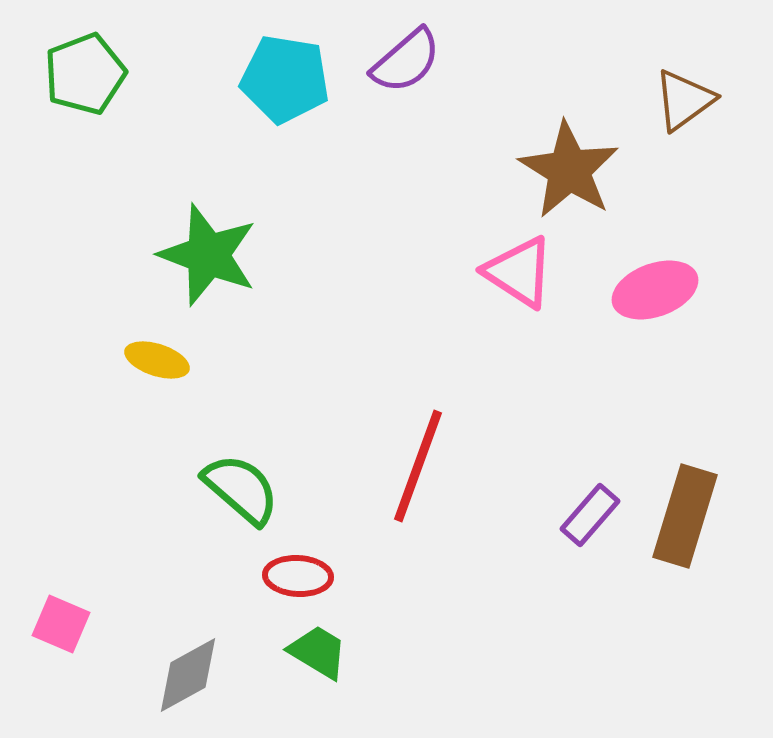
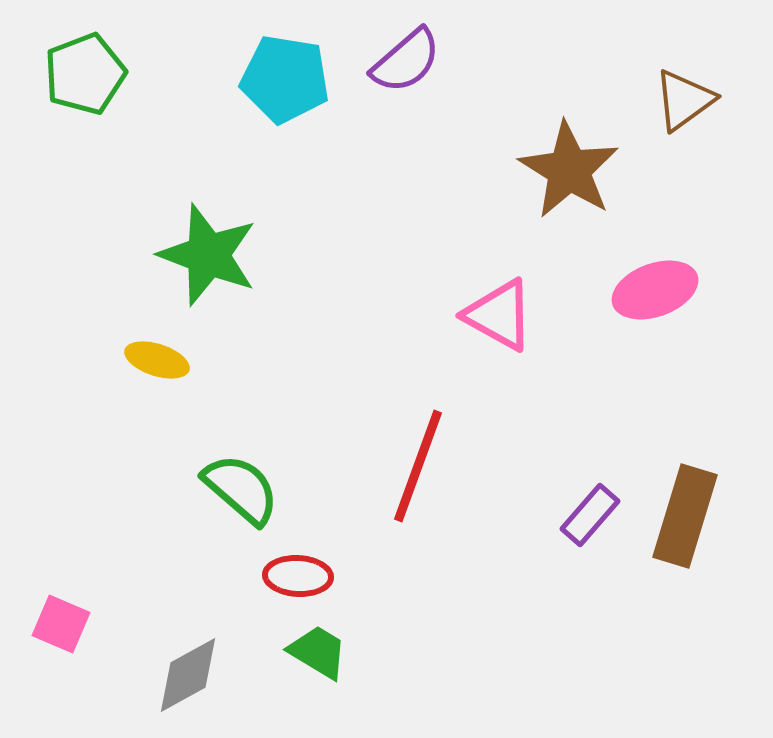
pink triangle: moved 20 px left, 43 px down; rotated 4 degrees counterclockwise
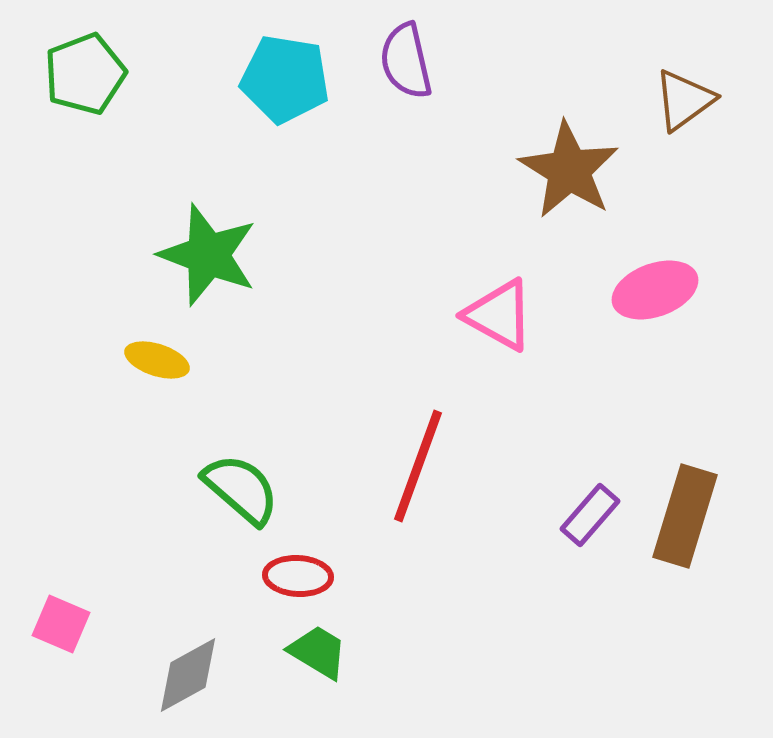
purple semicircle: rotated 118 degrees clockwise
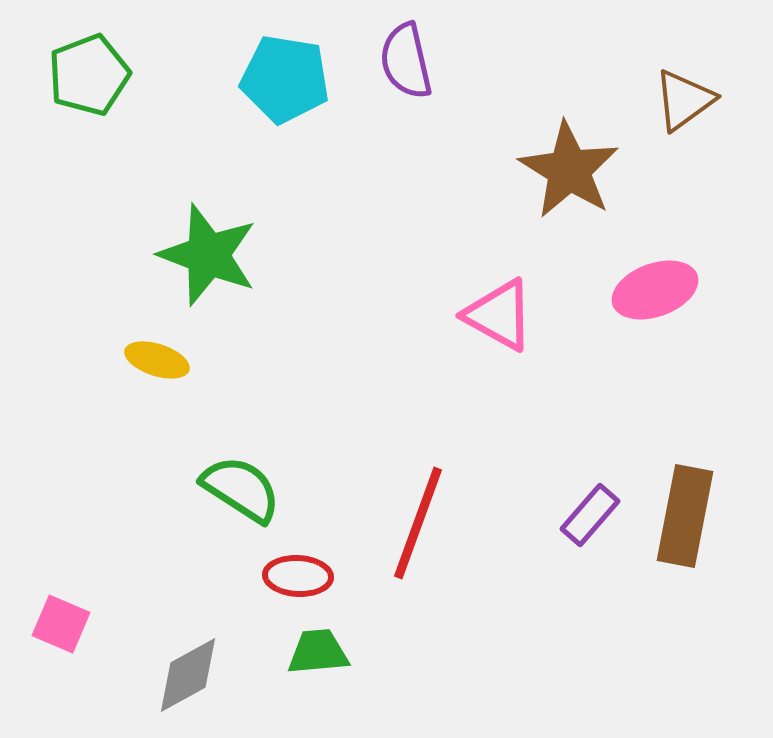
green pentagon: moved 4 px right, 1 px down
red line: moved 57 px down
green semicircle: rotated 8 degrees counterclockwise
brown rectangle: rotated 6 degrees counterclockwise
green trapezoid: rotated 36 degrees counterclockwise
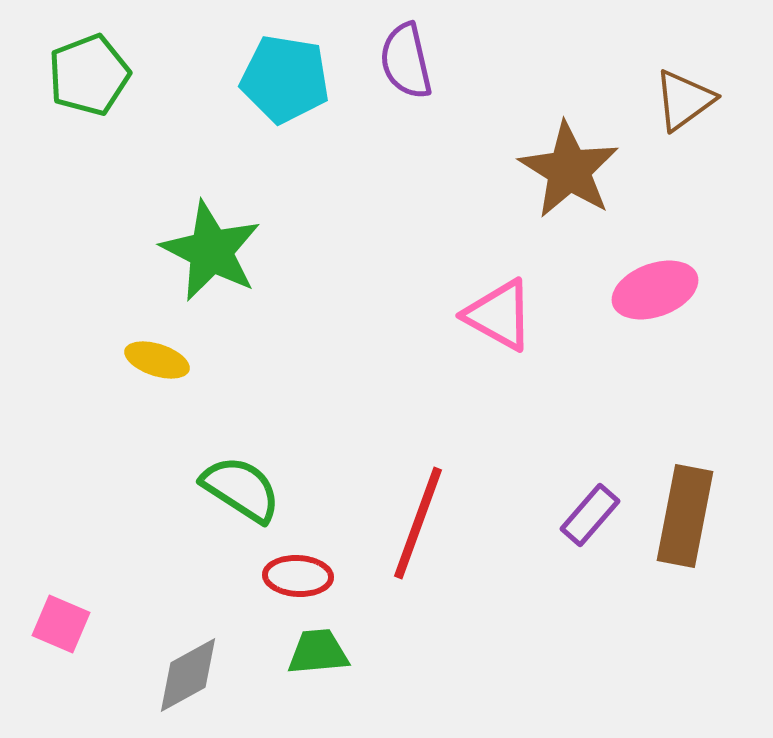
green star: moved 3 px right, 4 px up; rotated 6 degrees clockwise
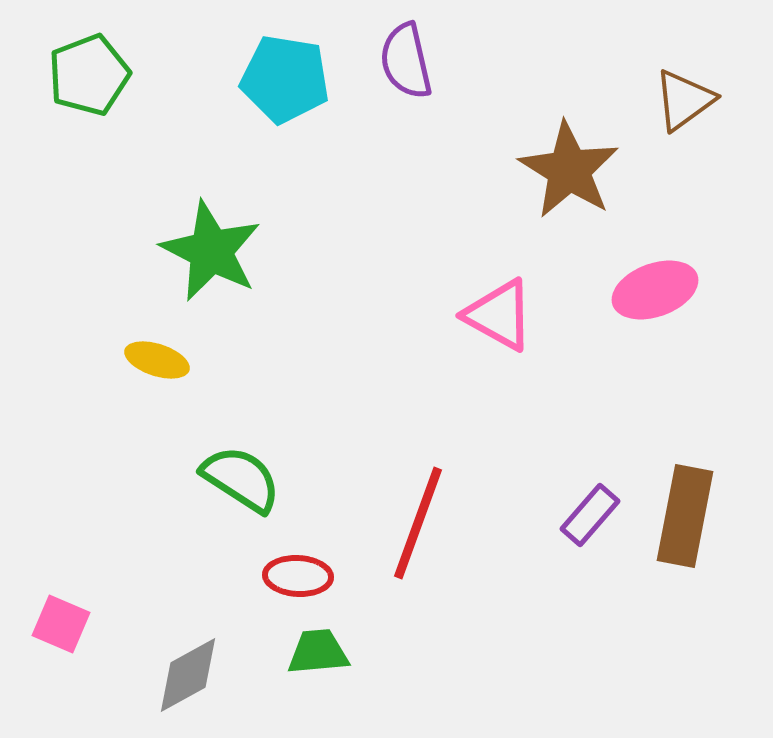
green semicircle: moved 10 px up
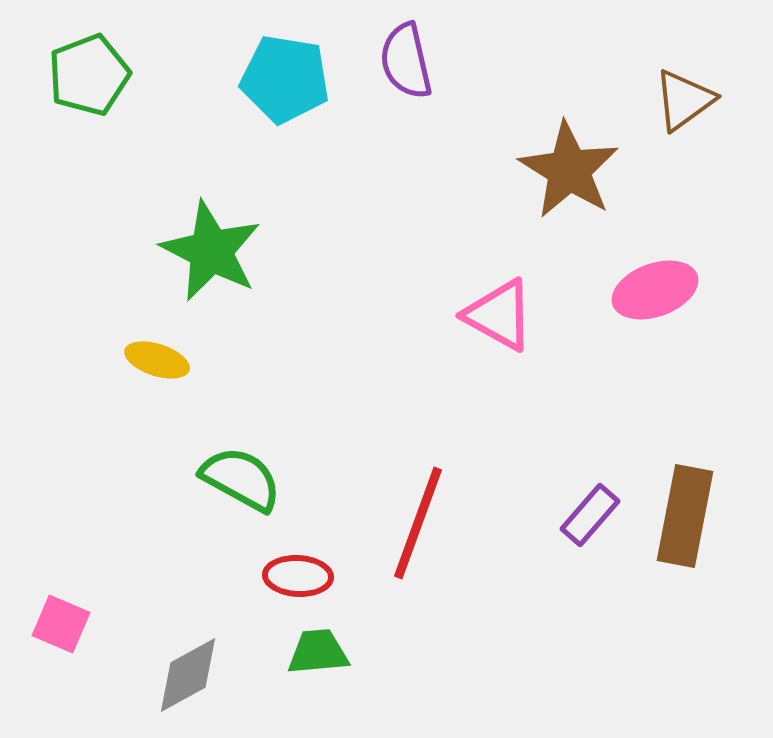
green semicircle: rotated 4 degrees counterclockwise
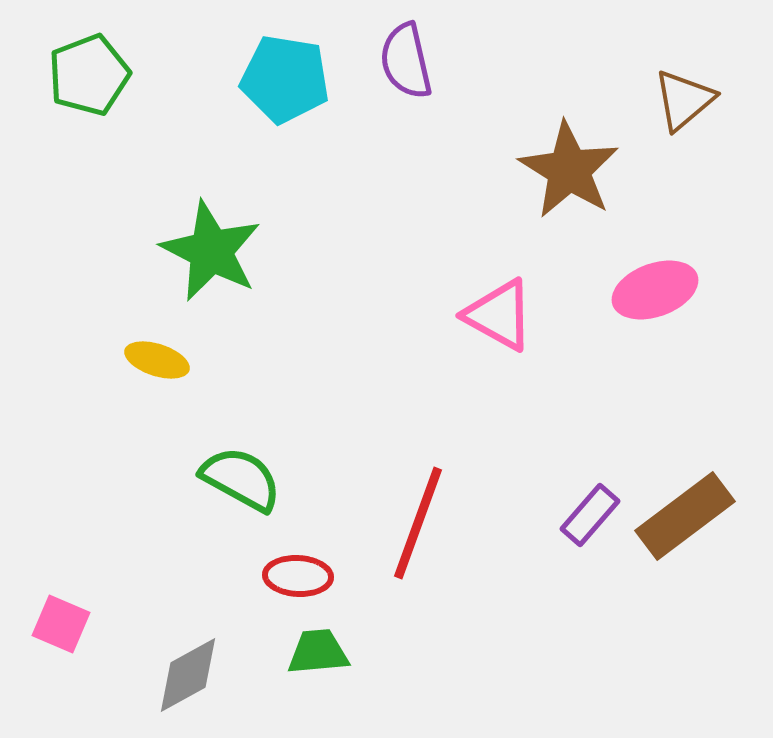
brown triangle: rotated 4 degrees counterclockwise
brown rectangle: rotated 42 degrees clockwise
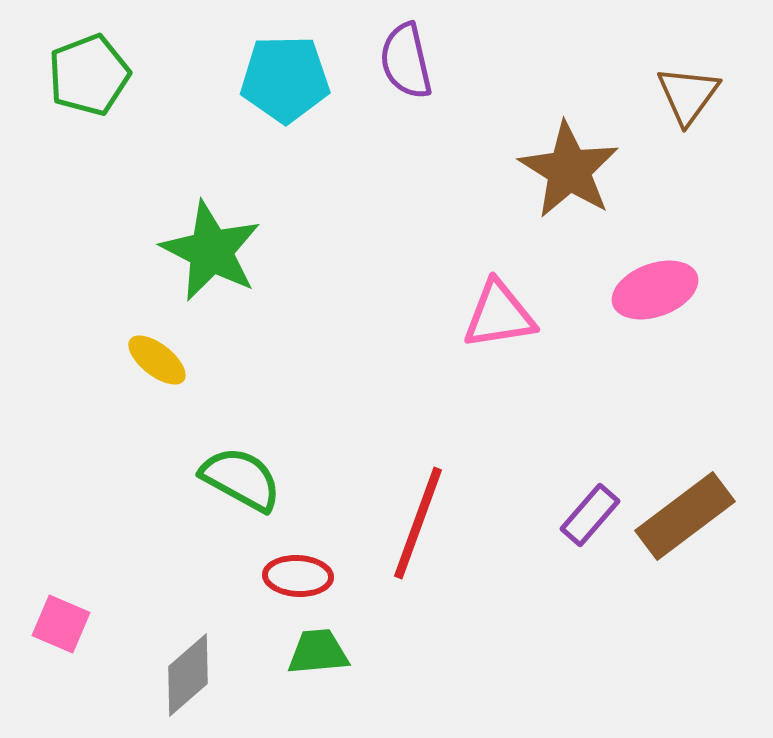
cyan pentagon: rotated 10 degrees counterclockwise
brown triangle: moved 4 px right, 5 px up; rotated 14 degrees counterclockwise
pink triangle: rotated 38 degrees counterclockwise
yellow ellipse: rotated 20 degrees clockwise
gray diamond: rotated 12 degrees counterclockwise
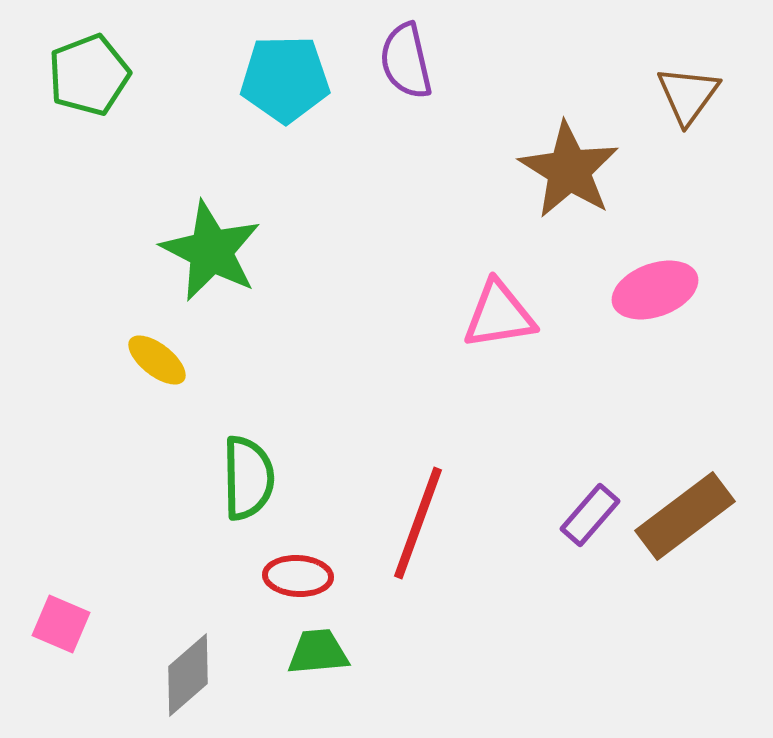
green semicircle: moved 7 px right, 1 px up; rotated 60 degrees clockwise
